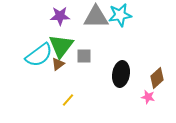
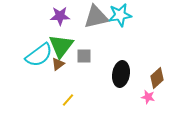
gray triangle: rotated 12 degrees counterclockwise
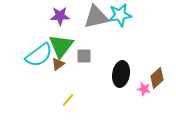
pink star: moved 4 px left, 8 px up
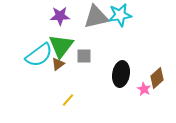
pink star: rotated 16 degrees clockwise
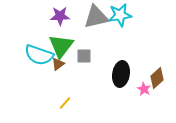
cyan semicircle: rotated 56 degrees clockwise
yellow line: moved 3 px left, 3 px down
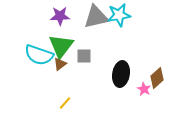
cyan star: moved 1 px left
brown triangle: moved 2 px right
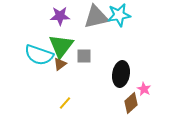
brown diamond: moved 26 px left, 25 px down
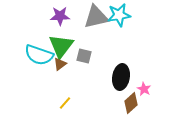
gray square: rotated 14 degrees clockwise
black ellipse: moved 3 px down
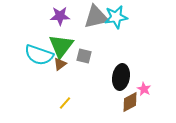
cyan star: moved 3 px left, 2 px down
brown diamond: moved 1 px left, 1 px up; rotated 15 degrees clockwise
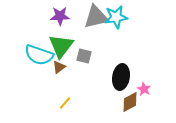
brown triangle: moved 1 px left, 3 px down
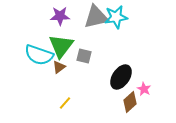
black ellipse: rotated 25 degrees clockwise
brown diamond: rotated 15 degrees counterclockwise
